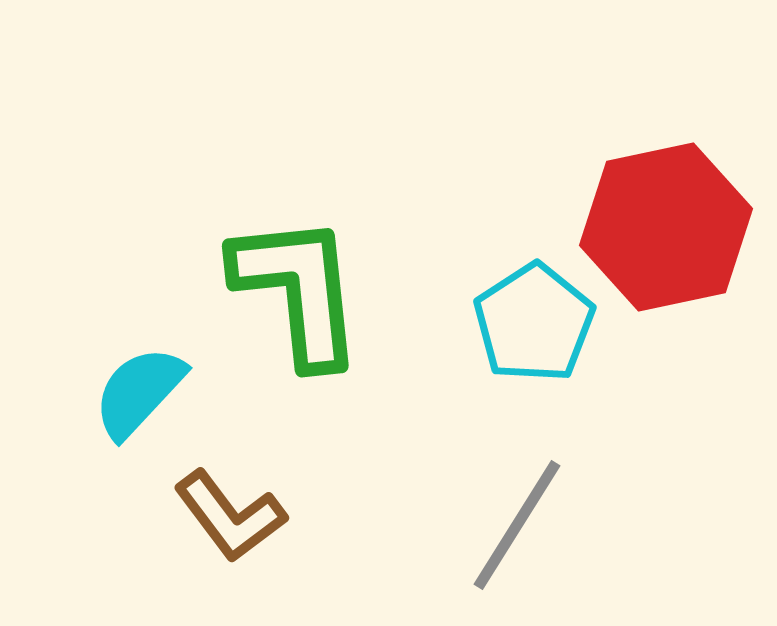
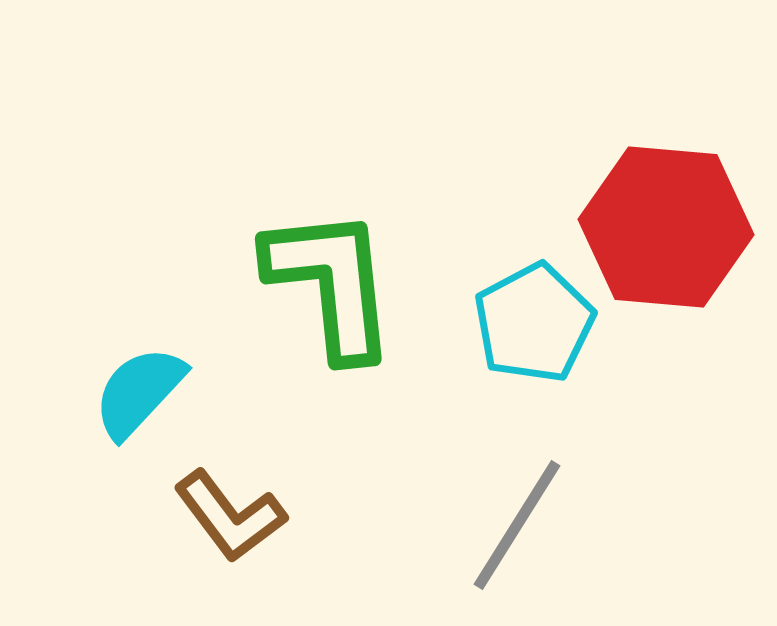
red hexagon: rotated 17 degrees clockwise
green L-shape: moved 33 px right, 7 px up
cyan pentagon: rotated 5 degrees clockwise
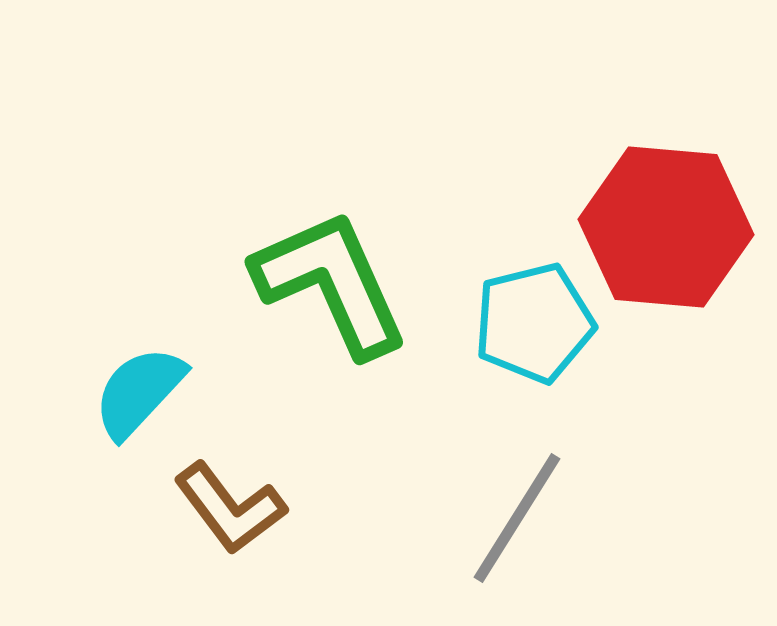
green L-shape: rotated 18 degrees counterclockwise
cyan pentagon: rotated 14 degrees clockwise
brown L-shape: moved 8 px up
gray line: moved 7 px up
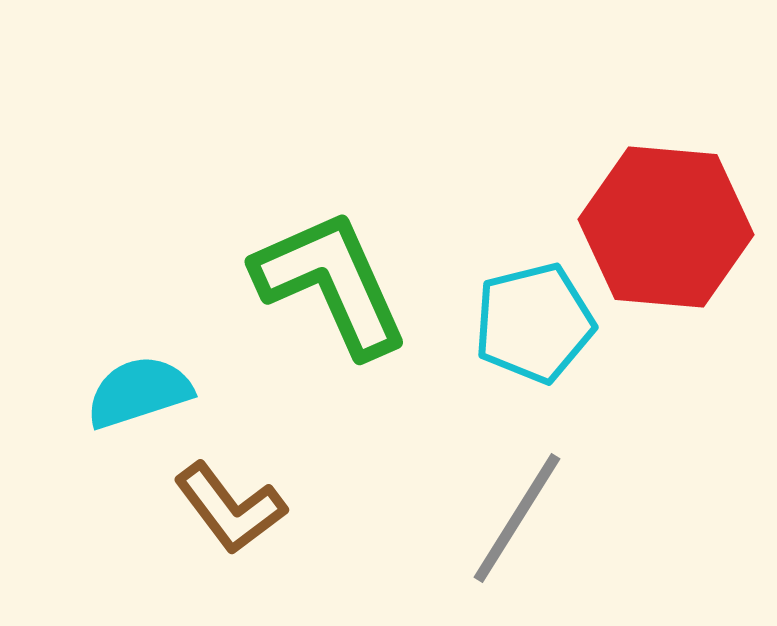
cyan semicircle: rotated 29 degrees clockwise
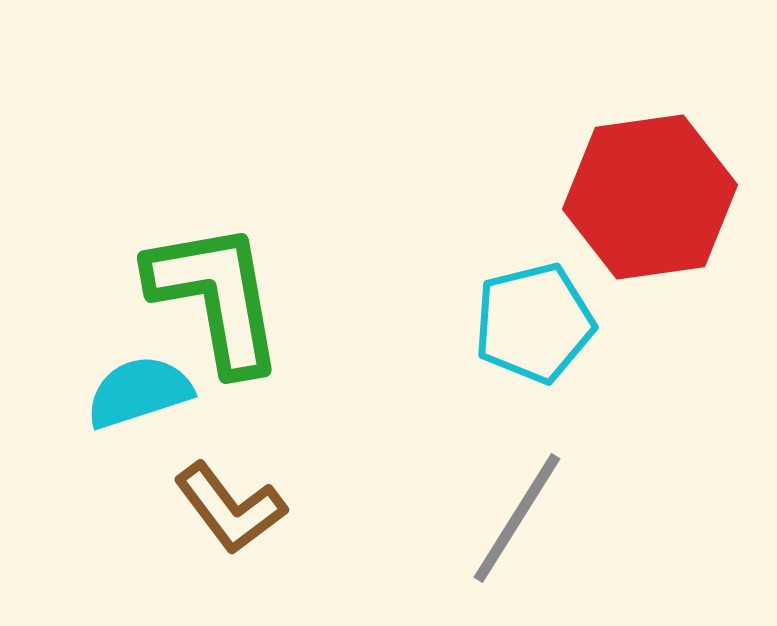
red hexagon: moved 16 px left, 30 px up; rotated 13 degrees counterclockwise
green L-shape: moved 115 px left, 14 px down; rotated 14 degrees clockwise
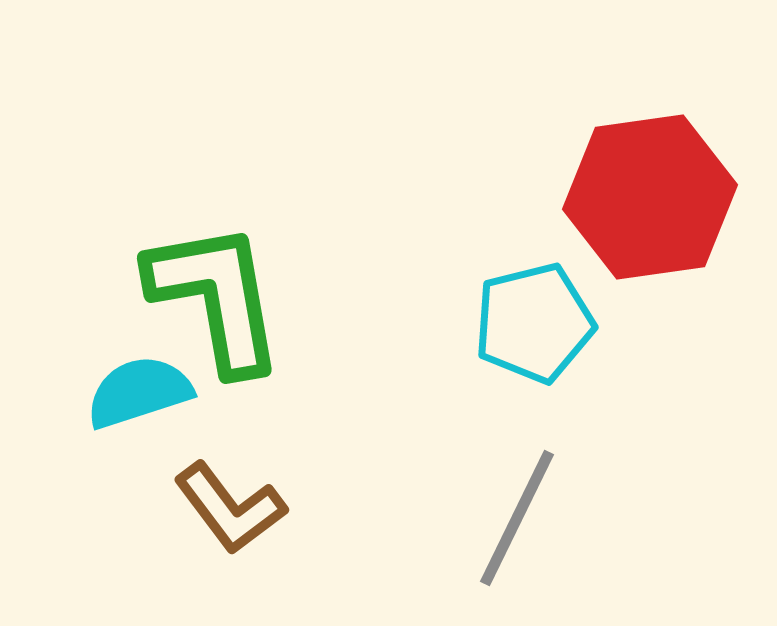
gray line: rotated 6 degrees counterclockwise
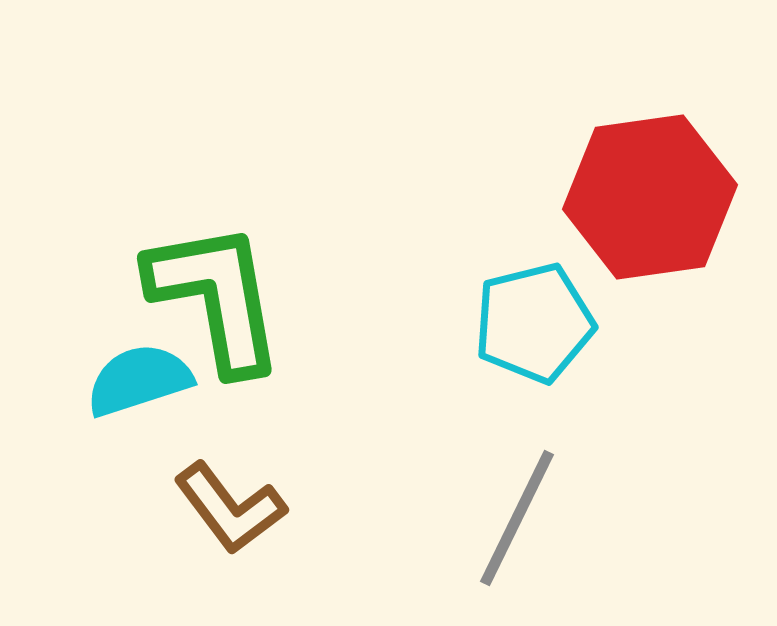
cyan semicircle: moved 12 px up
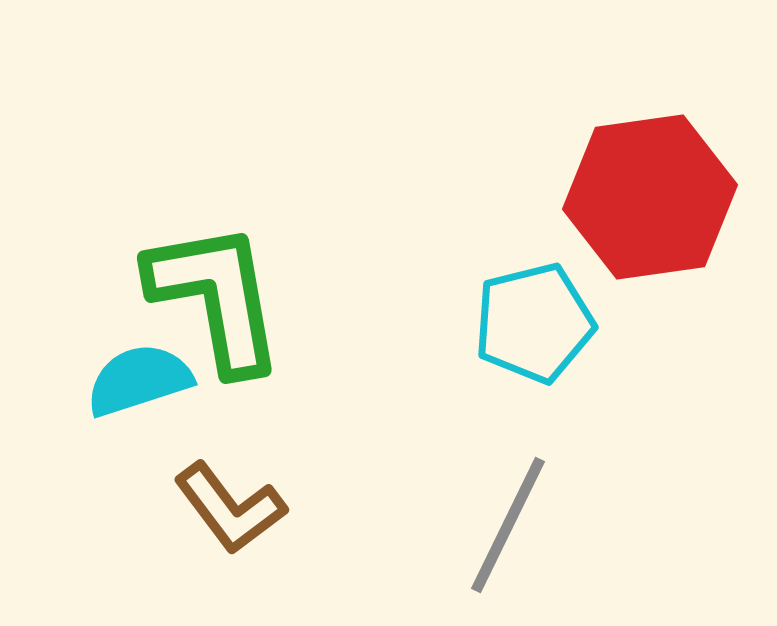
gray line: moved 9 px left, 7 px down
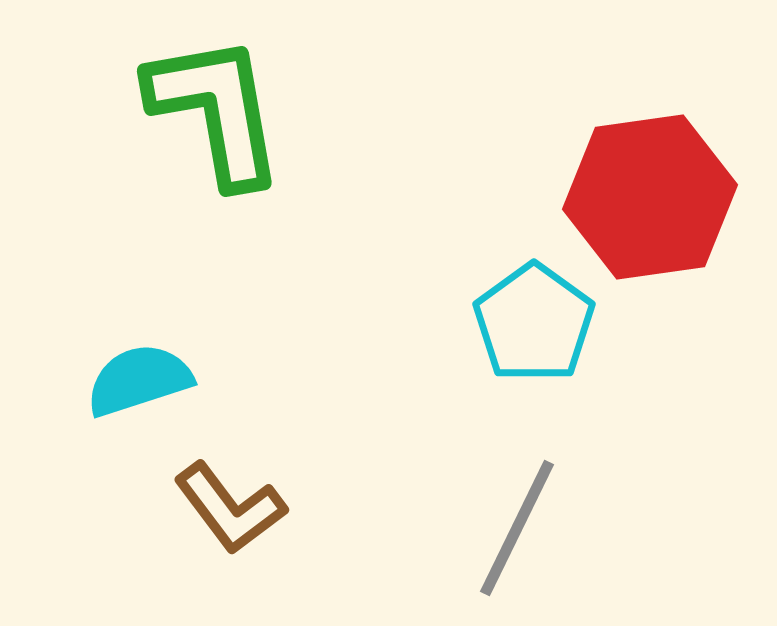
green L-shape: moved 187 px up
cyan pentagon: rotated 22 degrees counterclockwise
gray line: moved 9 px right, 3 px down
